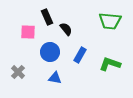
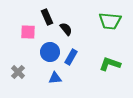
blue rectangle: moved 9 px left, 2 px down
blue triangle: rotated 16 degrees counterclockwise
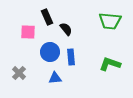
blue rectangle: rotated 35 degrees counterclockwise
gray cross: moved 1 px right, 1 px down
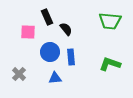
gray cross: moved 1 px down
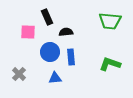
black semicircle: moved 3 px down; rotated 56 degrees counterclockwise
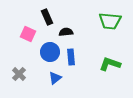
pink square: moved 2 px down; rotated 21 degrees clockwise
blue triangle: rotated 32 degrees counterclockwise
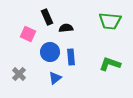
black semicircle: moved 4 px up
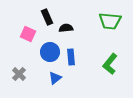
green L-shape: rotated 70 degrees counterclockwise
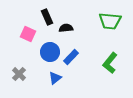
blue rectangle: rotated 49 degrees clockwise
green L-shape: moved 1 px up
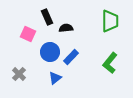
green trapezoid: rotated 95 degrees counterclockwise
